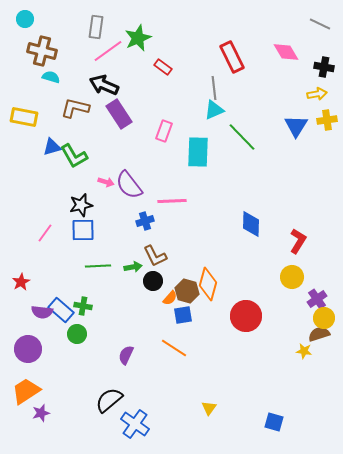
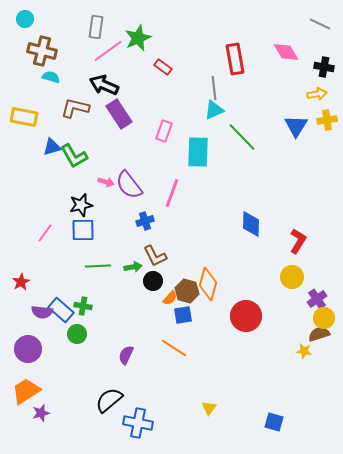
red rectangle at (232, 57): moved 3 px right, 2 px down; rotated 16 degrees clockwise
pink line at (172, 201): moved 8 px up; rotated 68 degrees counterclockwise
blue cross at (135, 424): moved 3 px right, 1 px up; rotated 24 degrees counterclockwise
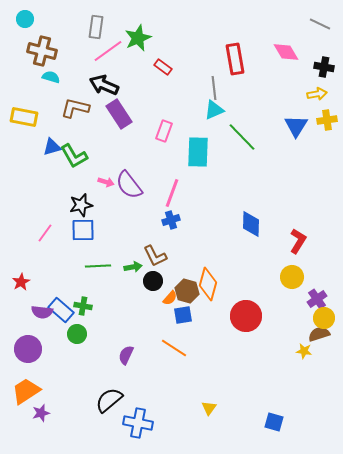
blue cross at (145, 221): moved 26 px right, 1 px up
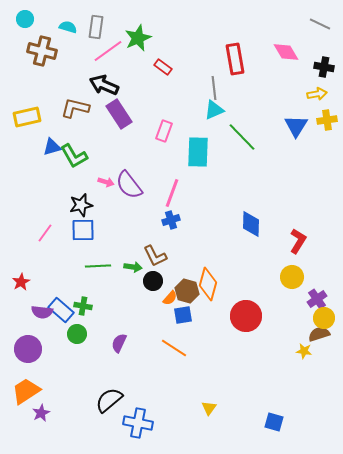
cyan semicircle at (51, 77): moved 17 px right, 50 px up
yellow rectangle at (24, 117): moved 3 px right; rotated 24 degrees counterclockwise
green arrow at (133, 267): rotated 18 degrees clockwise
purple semicircle at (126, 355): moved 7 px left, 12 px up
purple star at (41, 413): rotated 12 degrees counterclockwise
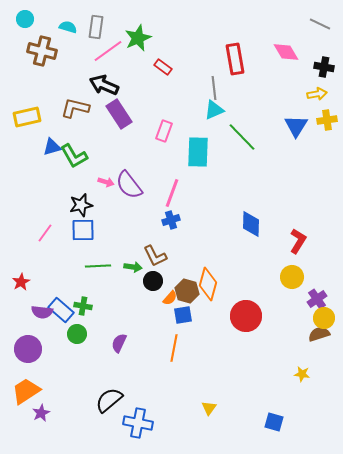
orange line at (174, 348): rotated 68 degrees clockwise
yellow star at (304, 351): moved 2 px left, 23 px down
